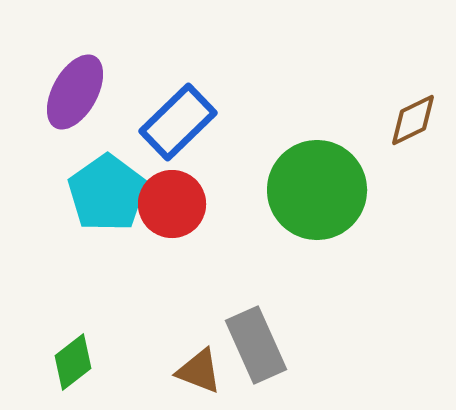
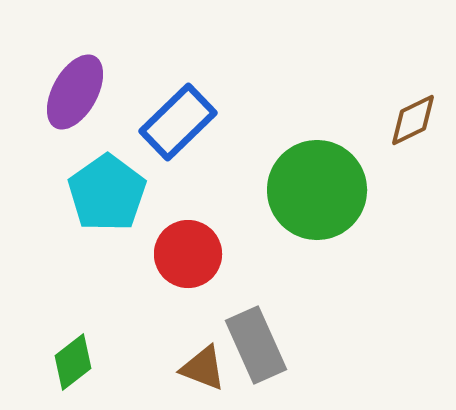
red circle: moved 16 px right, 50 px down
brown triangle: moved 4 px right, 3 px up
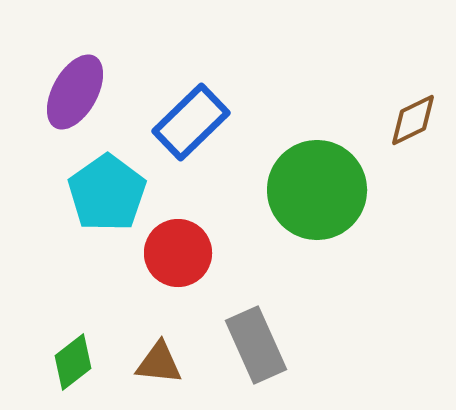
blue rectangle: moved 13 px right
red circle: moved 10 px left, 1 px up
brown triangle: moved 44 px left, 5 px up; rotated 15 degrees counterclockwise
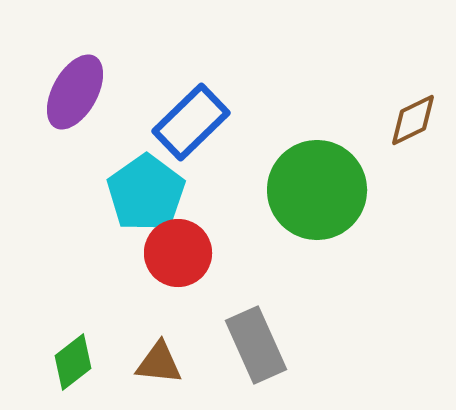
cyan pentagon: moved 39 px right
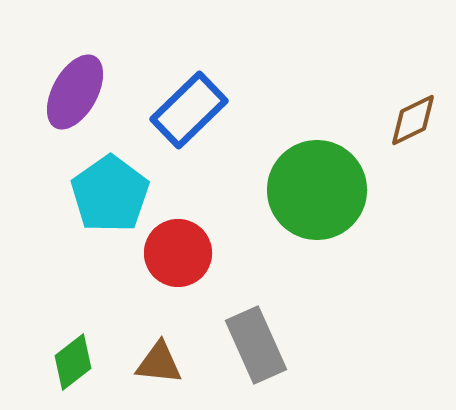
blue rectangle: moved 2 px left, 12 px up
cyan pentagon: moved 36 px left, 1 px down
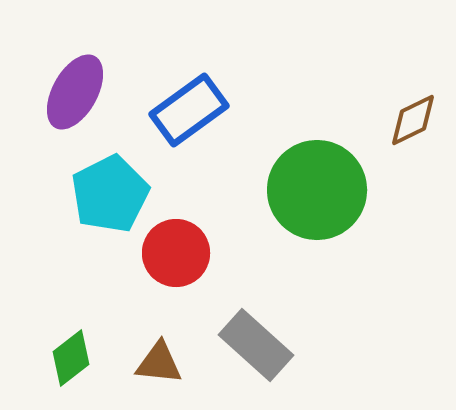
blue rectangle: rotated 8 degrees clockwise
cyan pentagon: rotated 8 degrees clockwise
red circle: moved 2 px left
gray rectangle: rotated 24 degrees counterclockwise
green diamond: moved 2 px left, 4 px up
